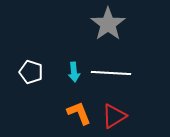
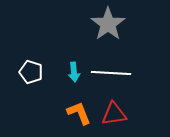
red triangle: moved 2 px up; rotated 24 degrees clockwise
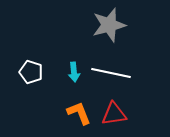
gray star: moved 1 px right, 1 px down; rotated 20 degrees clockwise
white line: rotated 9 degrees clockwise
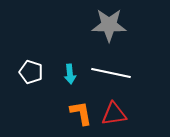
gray star: rotated 16 degrees clockwise
cyan arrow: moved 4 px left, 2 px down
orange L-shape: moved 2 px right; rotated 12 degrees clockwise
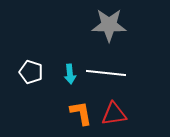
white line: moved 5 px left; rotated 6 degrees counterclockwise
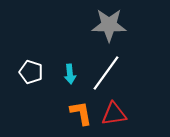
white line: rotated 60 degrees counterclockwise
